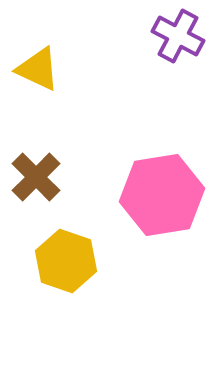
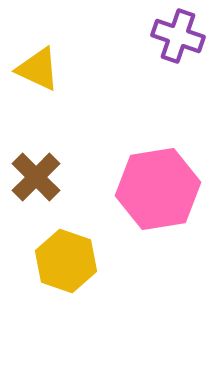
purple cross: rotated 9 degrees counterclockwise
pink hexagon: moved 4 px left, 6 px up
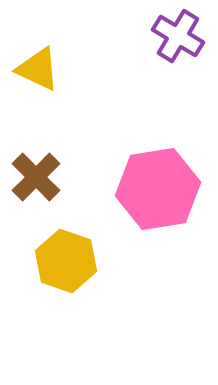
purple cross: rotated 12 degrees clockwise
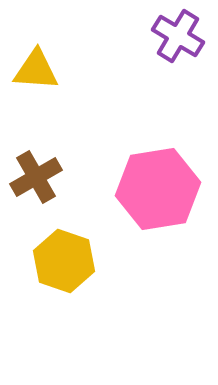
yellow triangle: moved 2 px left, 1 px down; rotated 21 degrees counterclockwise
brown cross: rotated 15 degrees clockwise
yellow hexagon: moved 2 px left
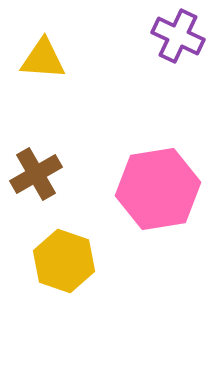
purple cross: rotated 6 degrees counterclockwise
yellow triangle: moved 7 px right, 11 px up
brown cross: moved 3 px up
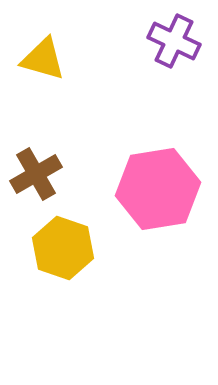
purple cross: moved 4 px left, 5 px down
yellow triangle: rotated 12 degrees clockwise
yellow hexagon: moved 1 px left, 13 px up
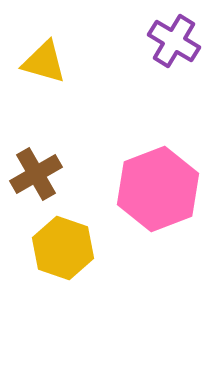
purple cross: rotated 6 degrees clockwise
yellow triangle: moved 1 px right, 3 px down
pink hexagon: rotated 12 degrees counterclockwise
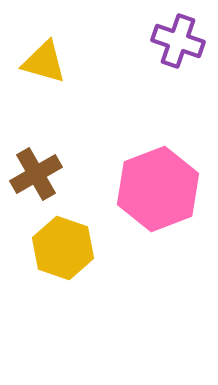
purple cross: moved 4 px right; rotated 12 degrees counterclockwise
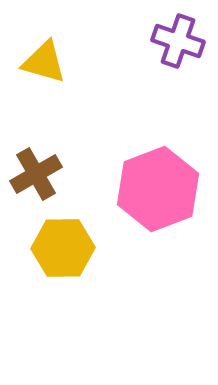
yellow hexagon: rotated 20 degrees counterclockwise
